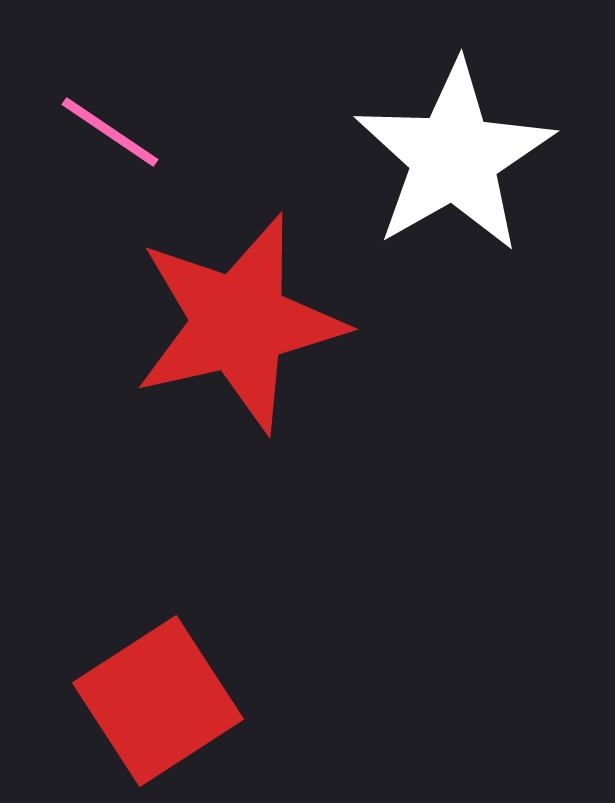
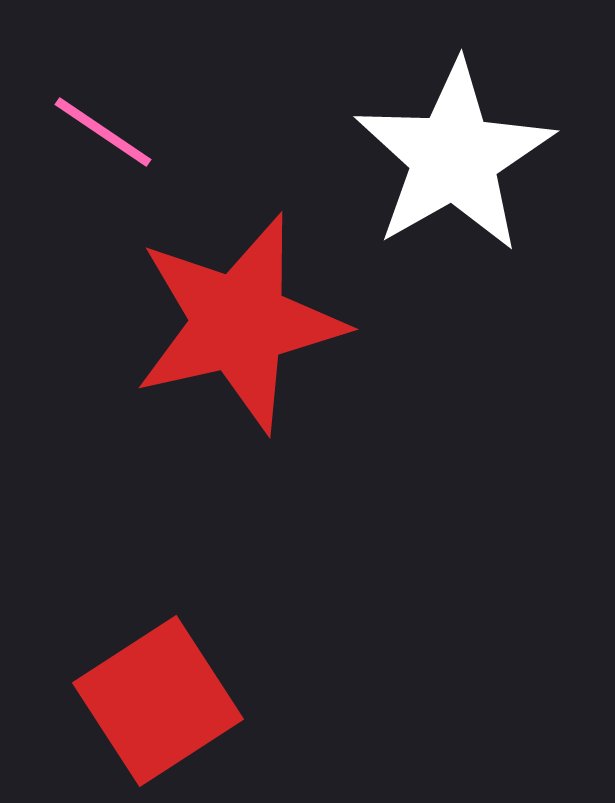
pink line: moved 7 px left
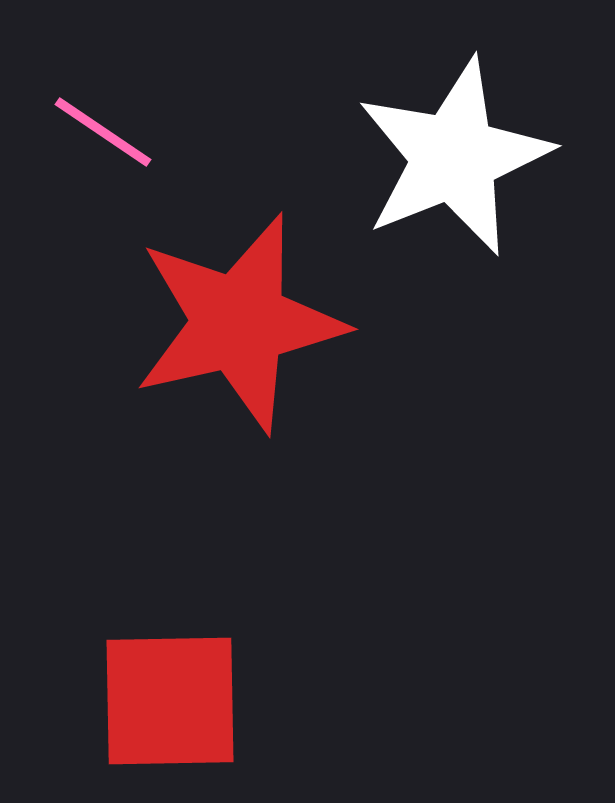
white star: rotated 8 degrees clockwise
red square: moved 12 px right; rotated 32 degrees clockwise
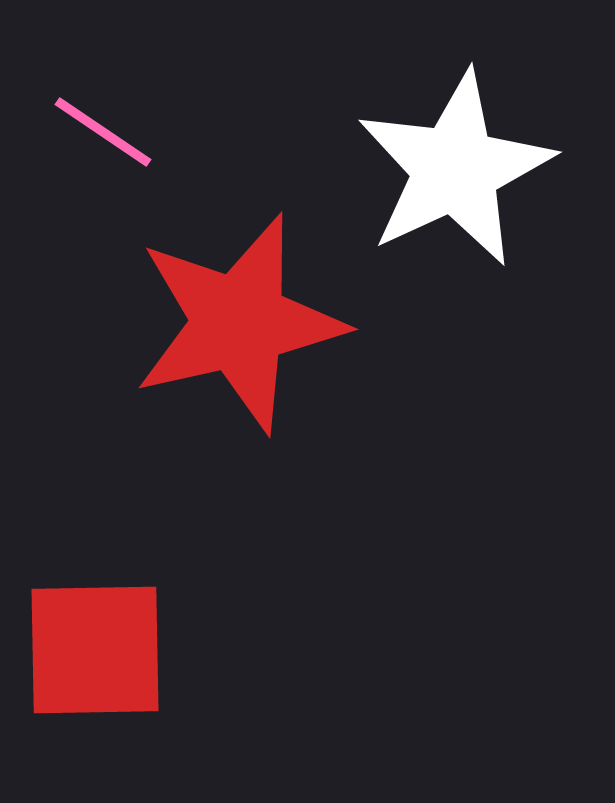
white star: moved 1 px right, 12 px down; rotated 3 degrees counterclockwise
red square: moved 75 px left, 51 px up
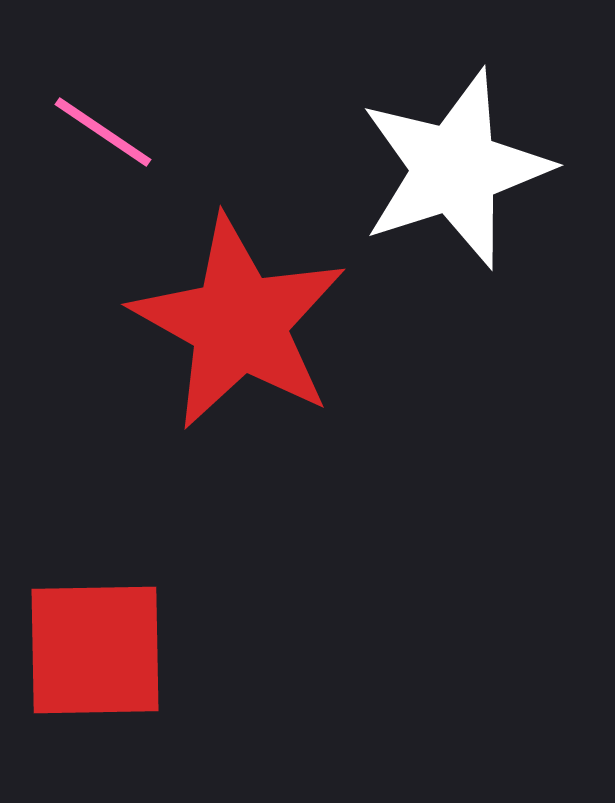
white star: rotated 7 degrees clockwise
red star: rotated 30 degrees counterclockwise
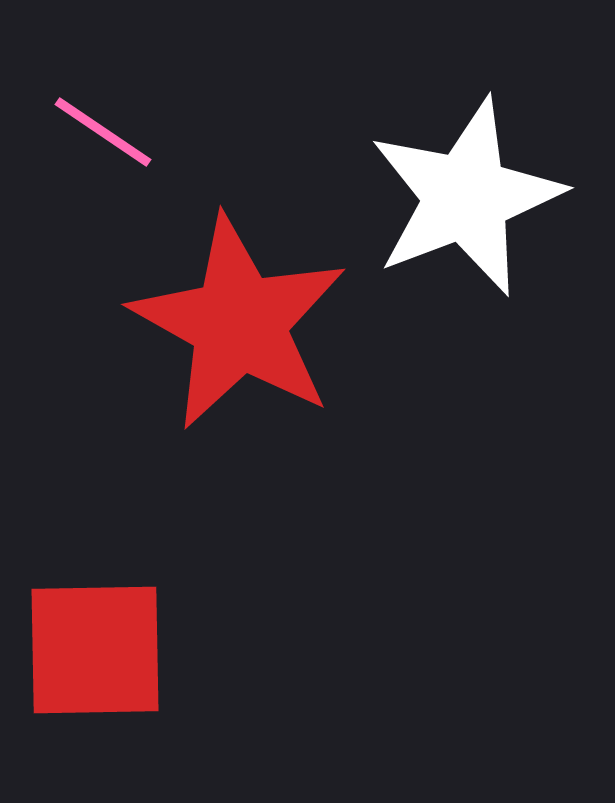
white star: moved 11 px right, 28 px down; rotated 3 degrees counterclockwise
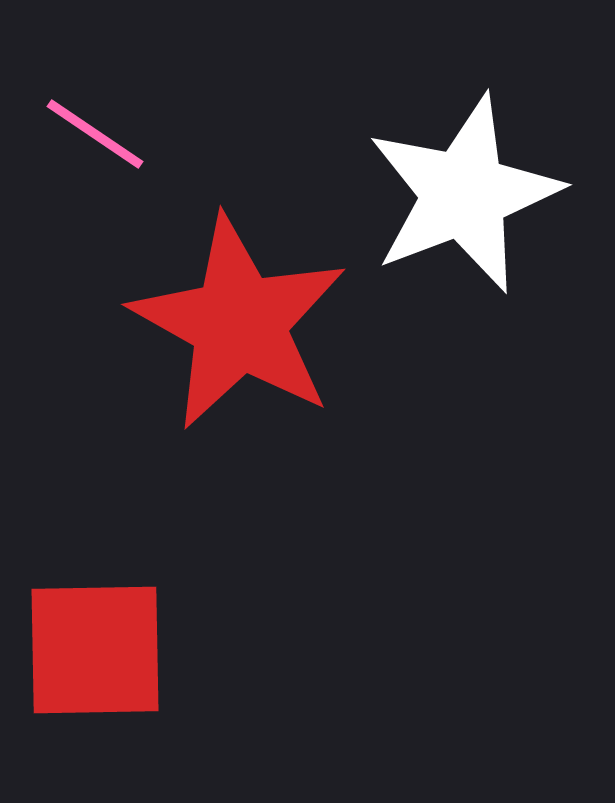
pink line: moved 8 px left, 2 px down
white star: moved 2 px left, 3 px up
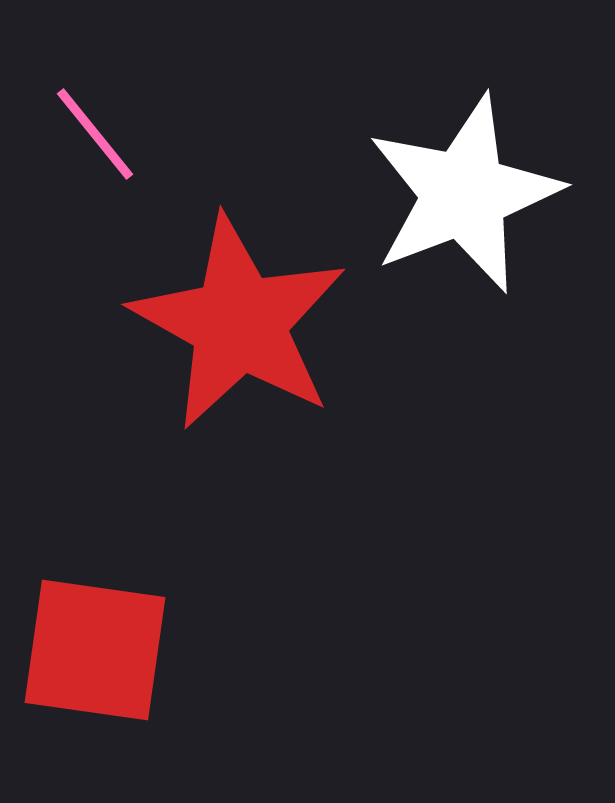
pink line: rotated 17 degrees clockwise
red square: rotated 9 degrees clockwise
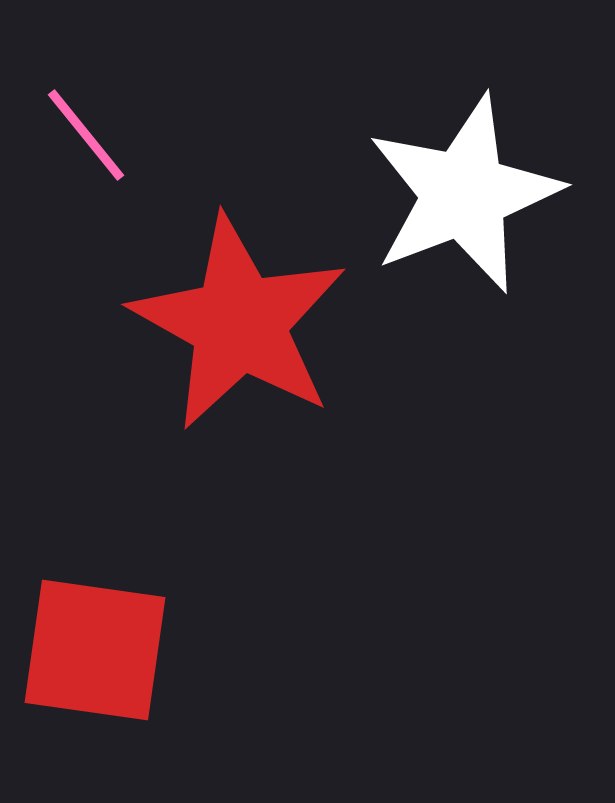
pink line: moved 9 px left, 1 px down
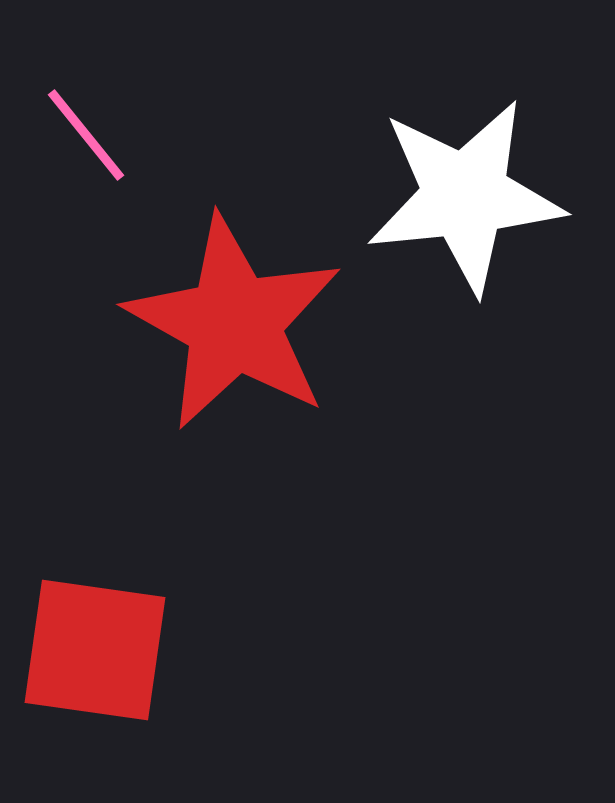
white star: moved 1 px right, 2 px down; rotated 15 degrees clockwise
red star: moved 5 px left
